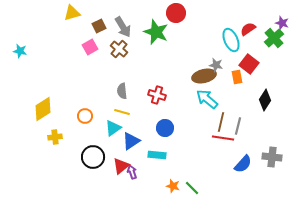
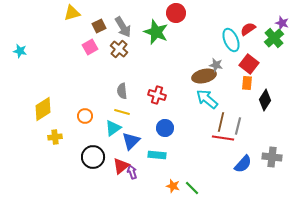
orange rectangle: moved 10 px right, 6 px down; rotated 16 degrees clockwise
blue triangle: rotated 12 degrees counterclockwise
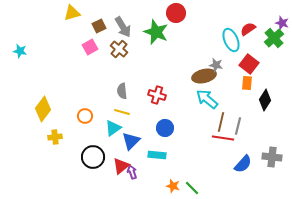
yellow diamond: rotated 20 degrees counterclockwise
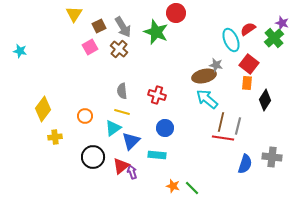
yellow triangle: moved 2 px right, 1 px down; rotated 42 degrees counterclockwise
blue semicircle: moved 2 px right; rotated 24 degrees counterclockwise
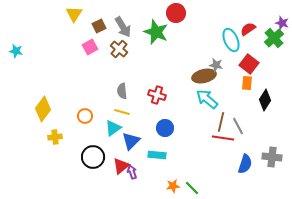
cyan star: moved 4 px left
gray line: rotated 42 degrees counterclockwise
orange star: rotated 24 degrees counterclockwise
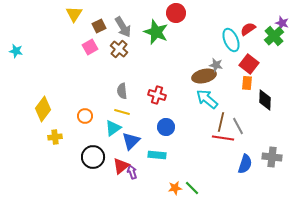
green cross: moved 2 px up
black diamond: rotated 30 degrees counterclockwise
blue circle: moved 1 px right, 1 px up
orange star: moved 2 px right, 2 px down
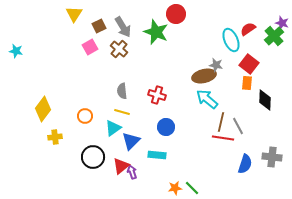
red circle: moved 1 px down
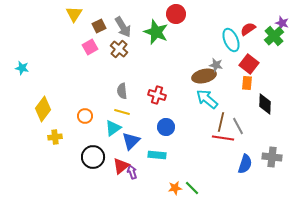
cyan star: moved 6 px right, 17 px down
black diamond: moved 4 px down
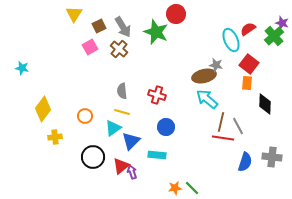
blue semicircle: moved 2 px up
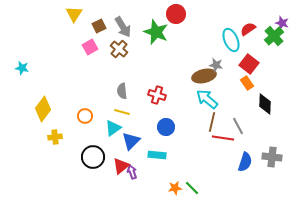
orange rectangle: rotated 40 degrees counterclockwise
brown line: moved 9 px left
